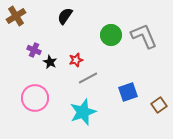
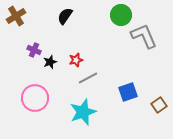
green circle: moved 10 px right, 20 px up
black star: rotated 24 degrees clockwise
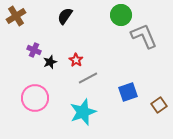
red star: rotated 24 degrees counterclockwise
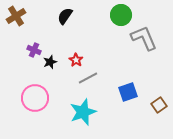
gray L-shape: moved 2 px down
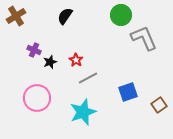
pink circle: moved 2 px right
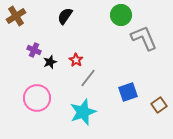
gray line: rotated 24 degrees counterclockwise
